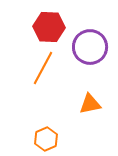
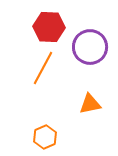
orange hexagon: moved 1 px left, 2 px up
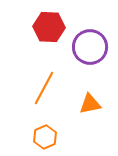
orange line: moved 1 px right, 20 px down
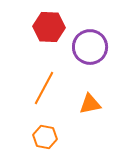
orange hexagon: rotated 25 degrees counterclockwise
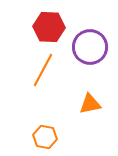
orange line: moved 1 px left, 18 px up
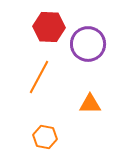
purple circle: moved 2 px left, 3 px up
orange line: moved 4 px left, 7 px down
orange triangle: rotated 10 degrees clockwise
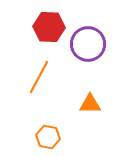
orange hexagon: moved 3 px right
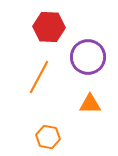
purple circle: moved 13 px down
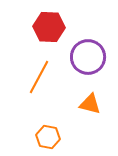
orange triangle: rotated 15 degrees clockwise
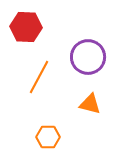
red hexagon: moved 23 px left
orange hexagon: rotated 10 degrees counterclockwise
